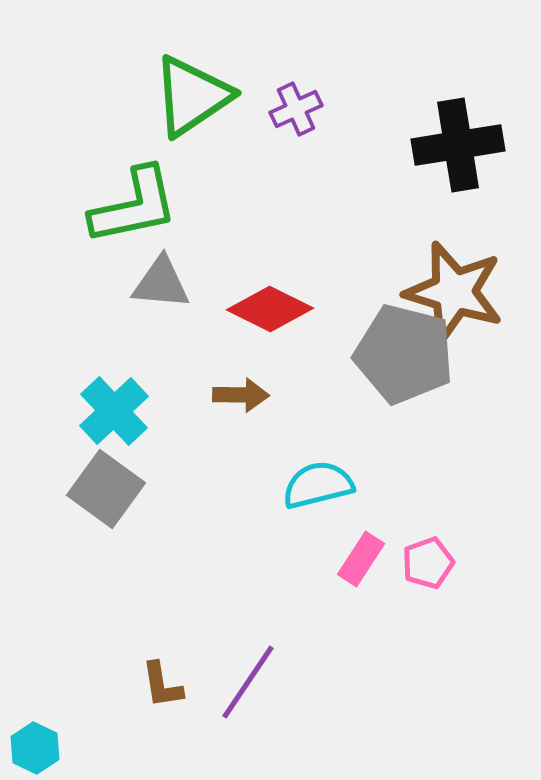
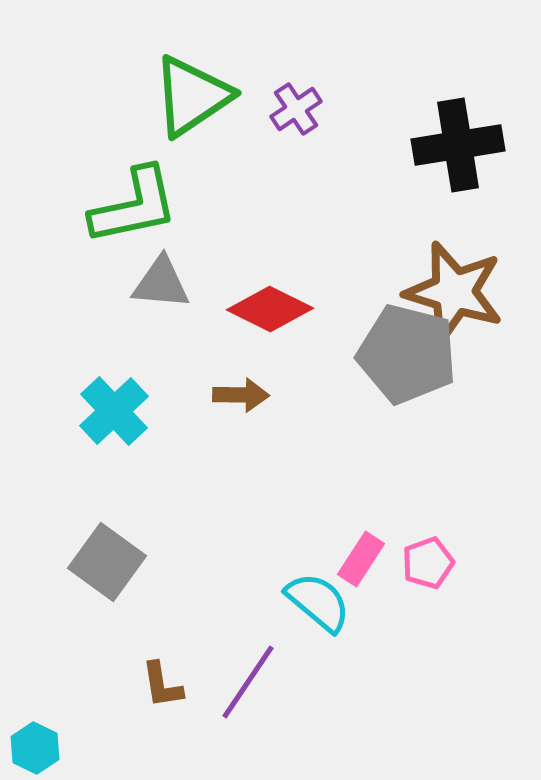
purple cross: rotated 9 degrees counterclockwise
gray pentagon: moved 3 px right
cyan semicircle: moved 117 px down; rotated 54 degrees clockwise
gray square: moved 1 px right, 73 px down
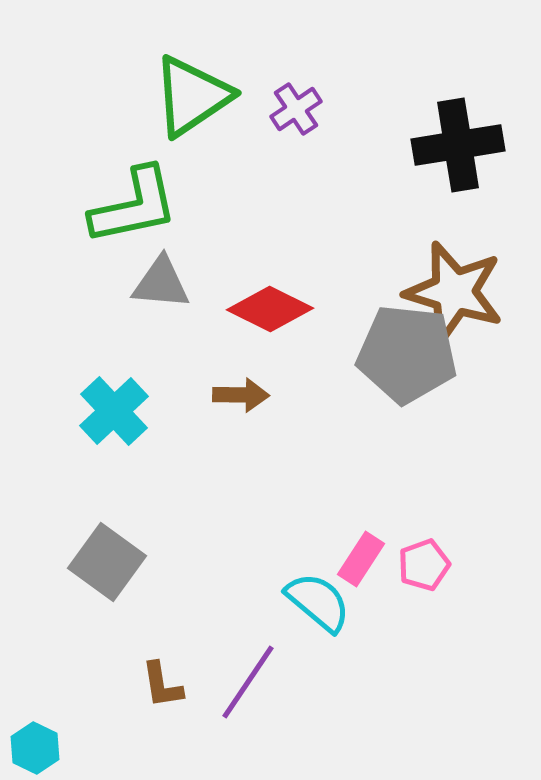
gray pentagon: rotated 8 degrees counterclockwise
pink pentagon: moved 4 px left, 2 px down
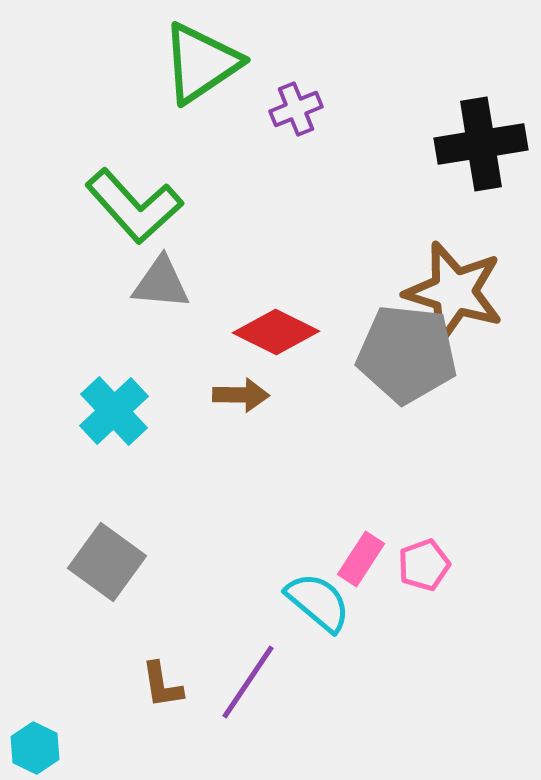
green triangle: moved 9 px right, 33 px up
purple cross: rotated 12 degrees clockwise
black cross: moved 23 px right, 1 px up
green L-shape: rotated 60 degrees clockwise
red diamond: moved 6 px right, 23 px down
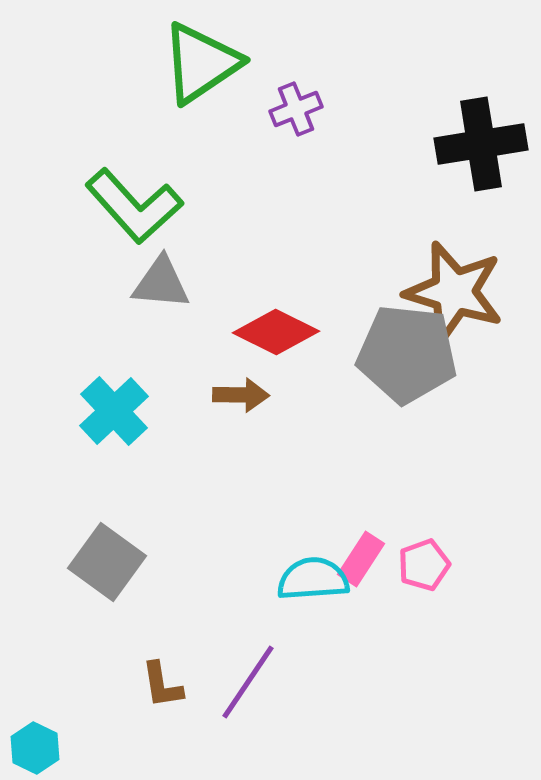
cyan semicircle: moved 5 px left, 23 px up; rotated 44 degrees counterclockwise
